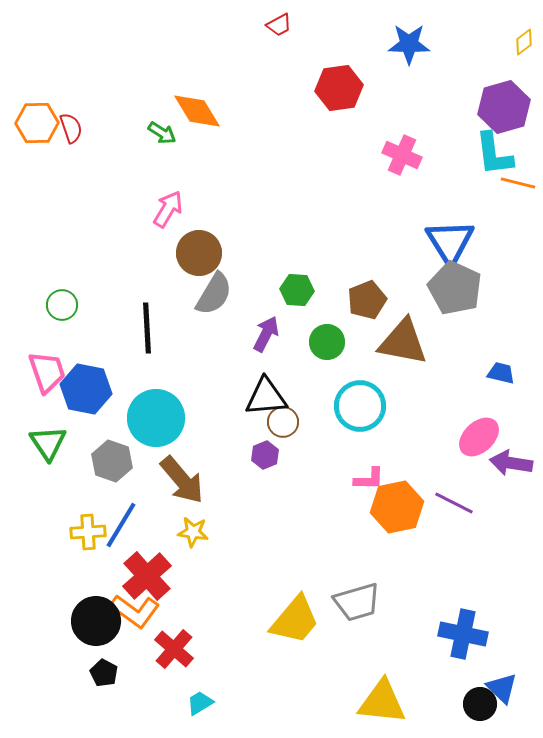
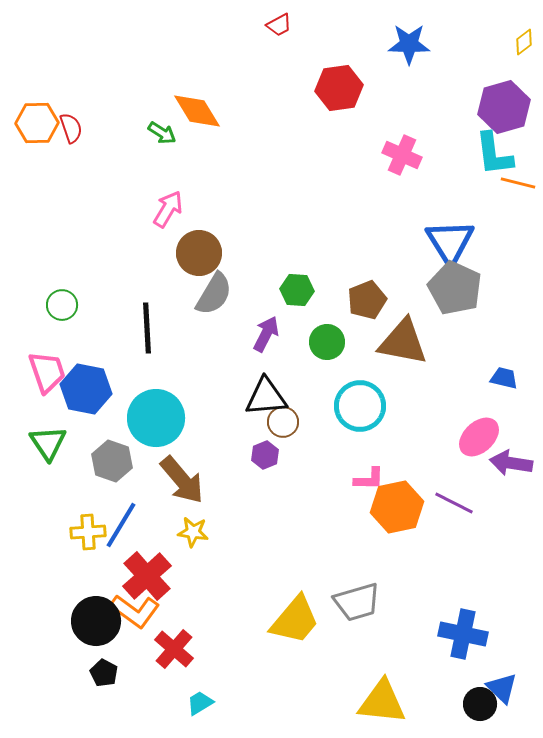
blue trapezoid at (501, 373): moved 3 px right, 5 px down
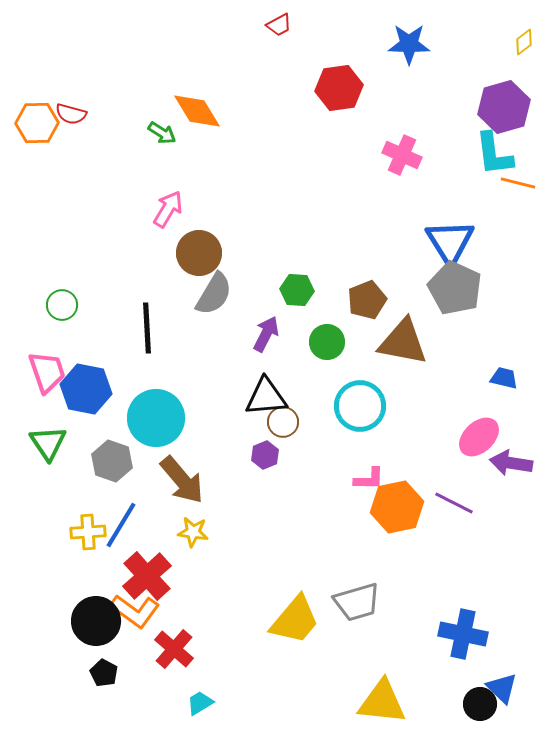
red semicircle at (71, 128): moved 14 px up; rotated 124 degrees clockwise
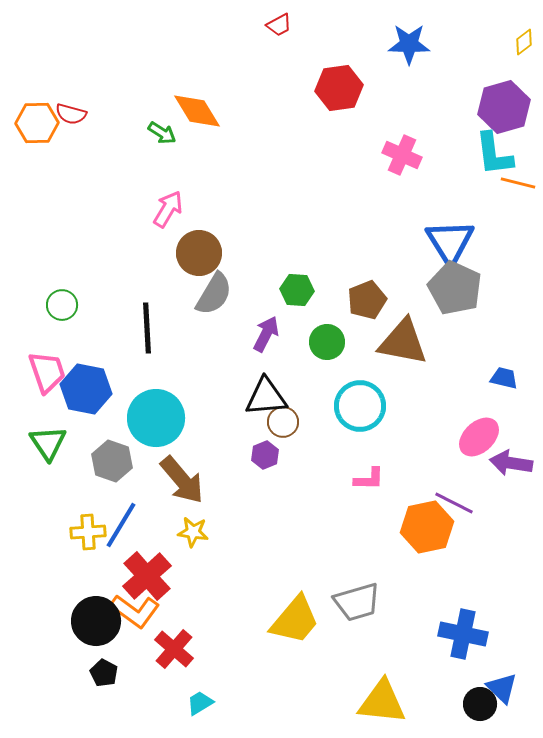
orange hexagon at (397, 507): moved 30 px right, 20 px down
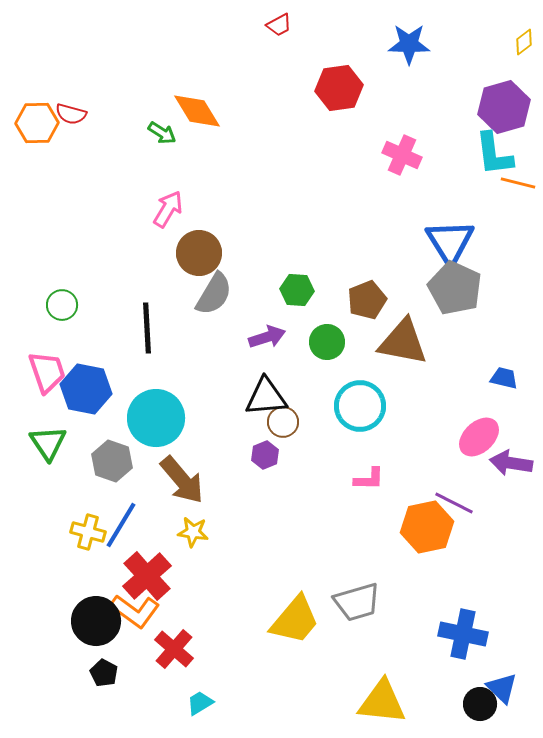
purple arrow at (266, 334): moved 1 px right, 3 px down; rotated 45 degrees clockwise
yellow cross at (88, 532): rotated 20 degrees clockwise
